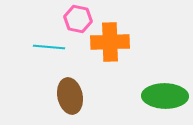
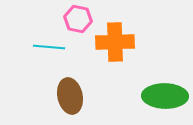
orange cross: moved 5 px right
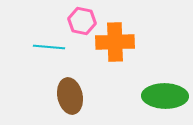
pink hexagon: moved 4 px right, 2 px down
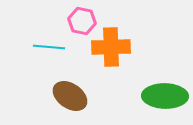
orange cross: moved 4 px left, 5 px down
brown ellipse: rotated 44 degrees counterclockwise
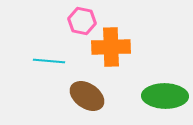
cyan line: moved 14 px down
brown ellipse: moved 17 px right
